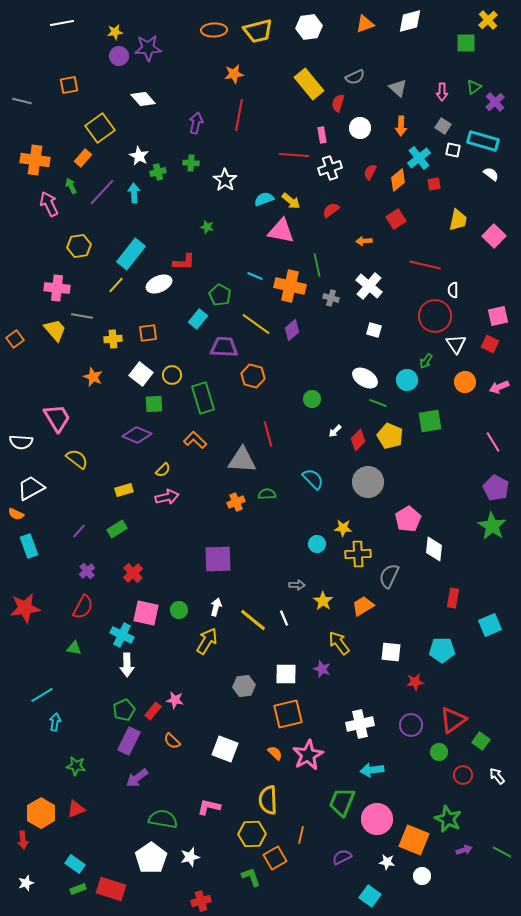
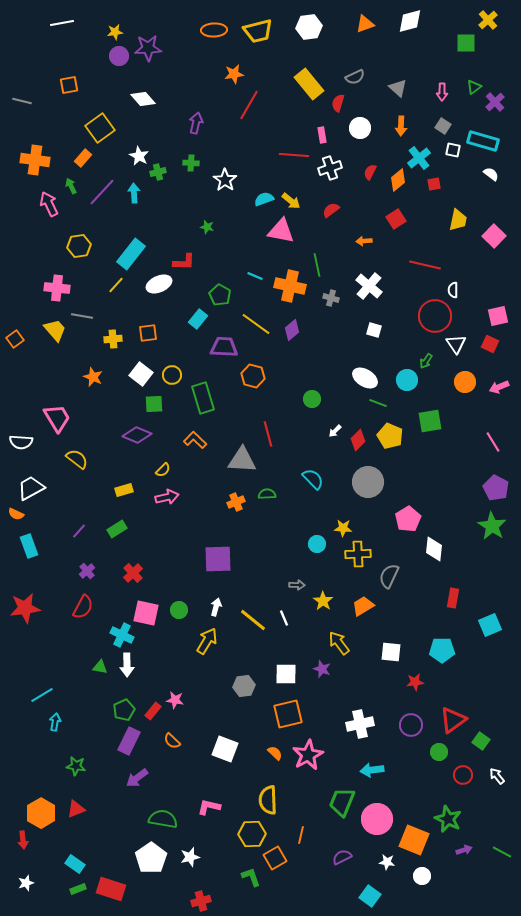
red line at (239, 115): moved 10 px right, 10 px up; rotated 20 degrees clockwise
green triangle at (74, 648): moved 26 px right, 19 px down
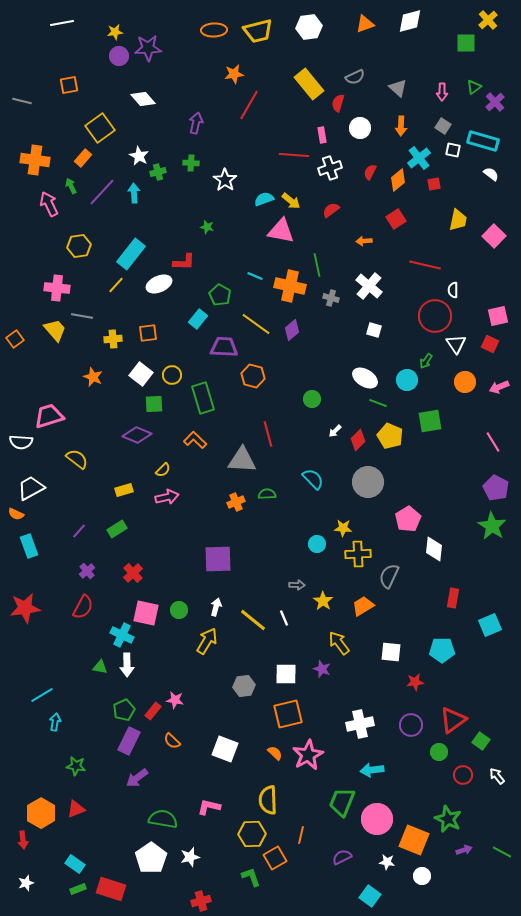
pink trapezoid at (57, 418): moved 8 px left, 2 px up; rotated 76 degrees counterclockwise
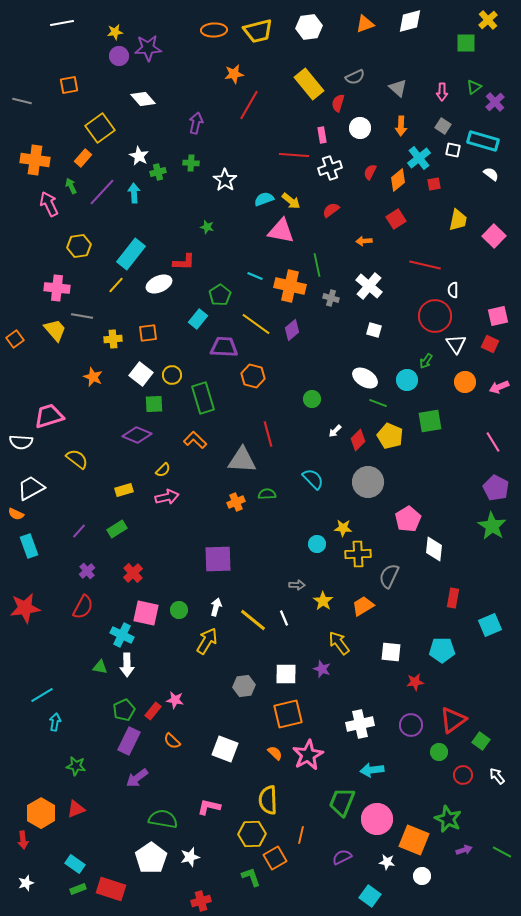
green pentagon at (220, 295): rotated 10 degrees clockwise
